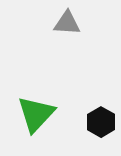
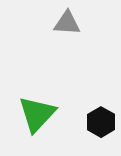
green triangle: moved 1 px right
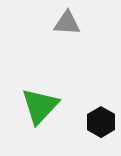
green triangle: moved 3 px right, 8 px up
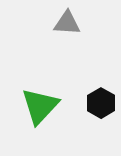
black hexagon: moved 19 px up
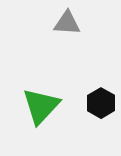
green triangle: moved 1 px right
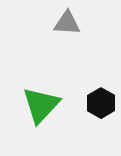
green triangle: moved 1 px up
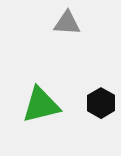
green triangle: rotated 33 degrees clockwise
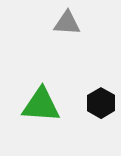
green triangle: rotated 18 degrees clockwise
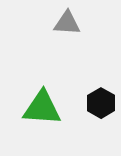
green triangle: moved 1 px right, 3 px down
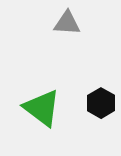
green triangle: rotated 33 degrees clockwise
